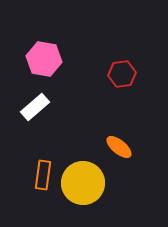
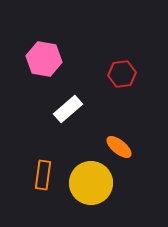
white rectangle: moved 33 px right, 2 px down
yellow circle: moved 8 px right
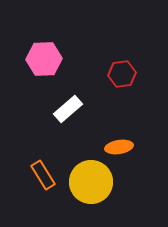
pink hexagon: rotated 12 degrees counterclockwise
orange ellipse: rotated 48 degrees counterclockwise
orange rectangle: rotated 40 degrees counterclockwise
yellow circle: moved 1 px up
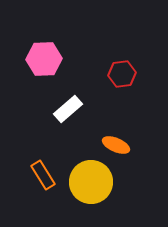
orange ellipse: moved 3 px left, 2 px up; rotated 32 degrees clockwise
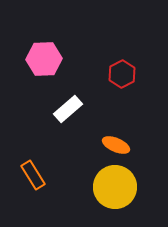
red hexagon: rotated 20 degrees counterclockwise
orange rectangle: moved 10 px left
yellow circle: moved 24 px right, 5 px down
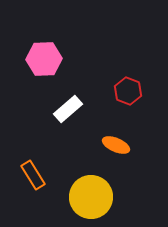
red hexagon: moved 6 px right, 17 px down; rotated 12 degrees counterclockwise
yellow circle: moved 24 px left, 10 px down
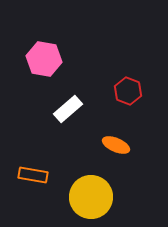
pink hexagon: rotated 12 degrees clockwise
orange rectangle: rotated 48 degrees counterclockwise
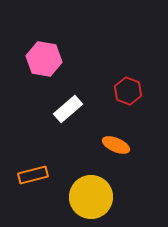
orange rectangle: rotated 24 degrees counterclockwise
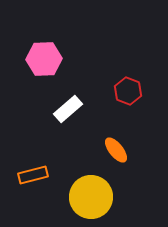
pink hexagon: rotated 12 degrees counterclockwise
orange ellipse: moved 5 px down; rotated 28 degrees clockwise
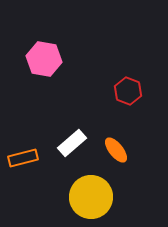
pink hexagon: rotated 12 degrees clockwise
white rectangle: moved 4 px right, 34 px down
orange rectangle: moved 10 px left, 17 px up
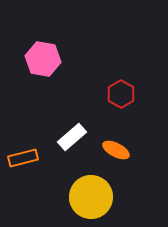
pink hexagon: moved 1 px left
red hexagon: moved 7 px left, 3 px down; rotated 8 degrees clockwise
white rectangle: moved 6 px up
orange ellipse: rotated 24 degrees counterclockwise
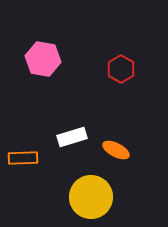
red hexagon: moved 25 px up
white rectangle: rotated 24 degrees clockwise
orange rectangle: rotated 12 degrees clockwise
